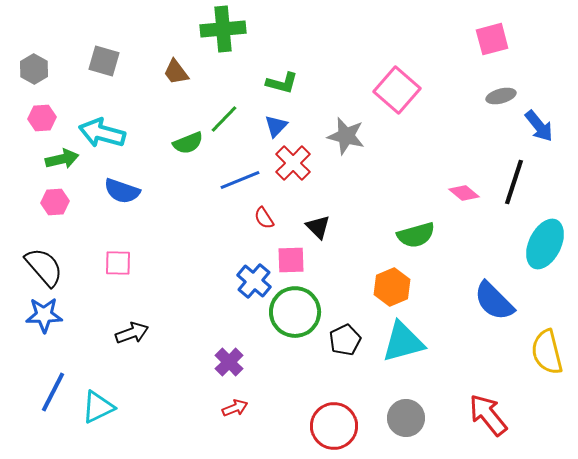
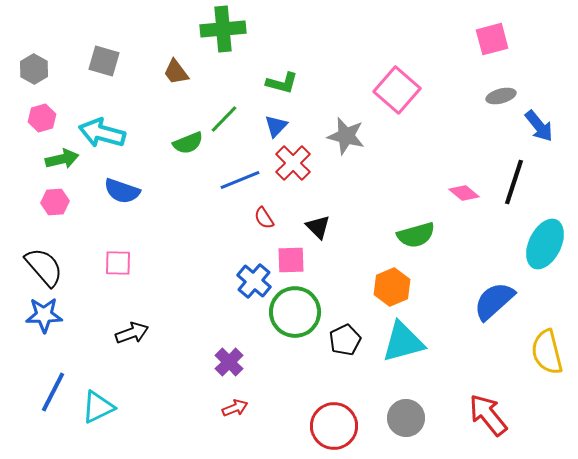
pink hexagon at (42, 118): rotated 12 degrees counterclockwise
blue semicircle at (494, 301): rotated 93 degrees clockwise
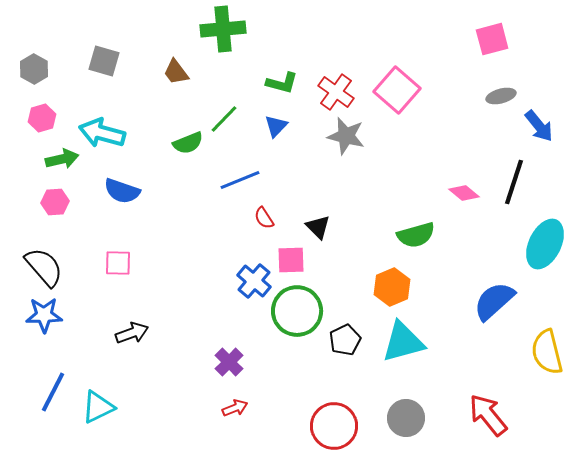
red cross at (293, 163): moved 43 px right, 71 px up; rotated 9 degrees counterclockwise
green circle at (295, 312): moved 2 px right, 1 px up
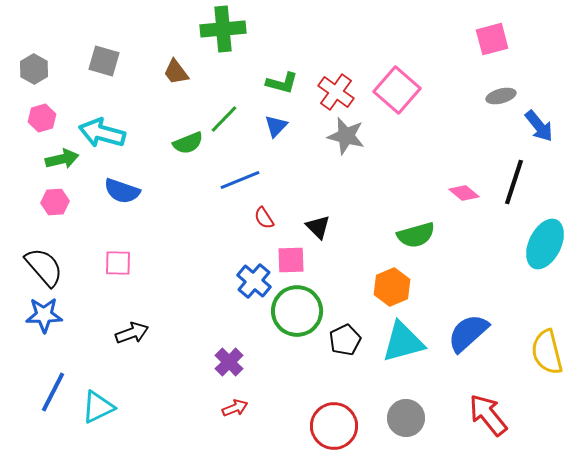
blue semicircle at (494, 301): moved 26 px left, 32 px down
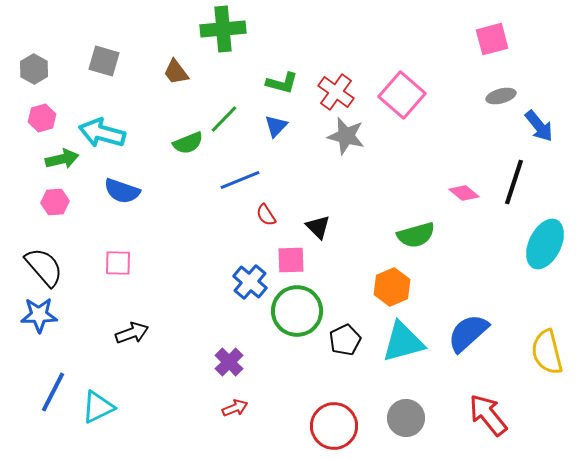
pink square at (397, 90): moved 5 px right, 5 px down
red semicircle at (264, 218): moved 2 px right, 3 px up
blue cross at (254, 281): moved 4 px left, 1 px down
blue star at (44, 315): moved 5 px left
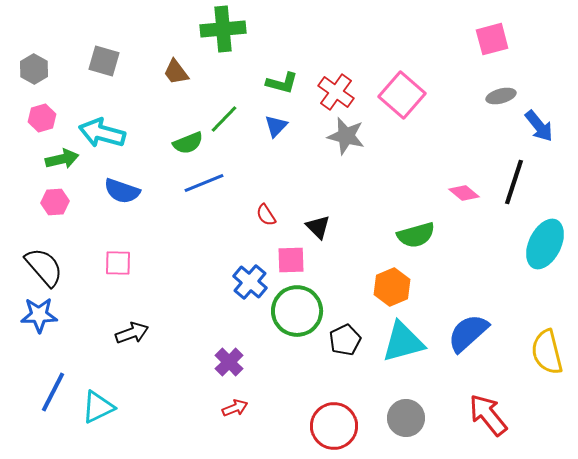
blue line at (240, 180): moved 36 px left, 3 px down
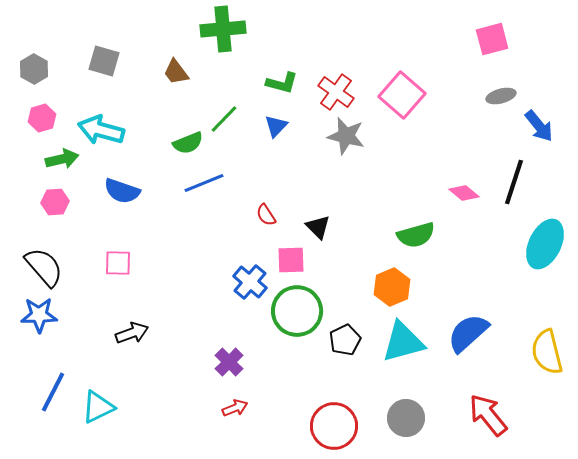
cyan arrow at (102, 133): moved 1 px left, 3 px up
